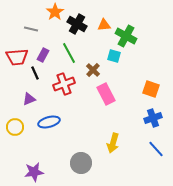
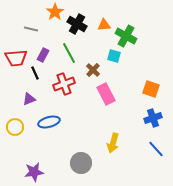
red trapezoid: moved 1 px left, 1 px down
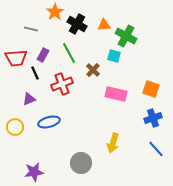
red cross: moved 2 px left
pink rectangle: moved 10 px right; rotated 50 degrees counterclockwise
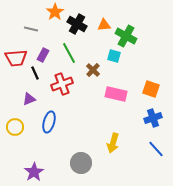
blue ellipse: rotated 60 degrees counterclockwise
purple star: rotated 24 degrees counterclockwise
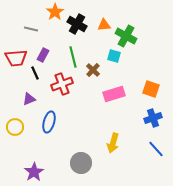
green line: moved 4 px right, 4 px down; rotated 15 degrees clockwise
pink rectangle: moved 2 px left; rotated 30 degrees counterclockwise
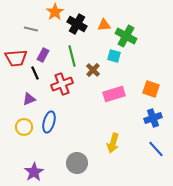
green line: moved 1 px left, 1 px up
yellow circle: moved 9 px right
gray circle: moved 4 px left
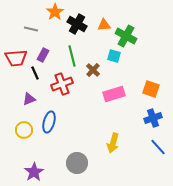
yellow circle: moved 3 px down
blue line: moved 2 px right, 2 px up
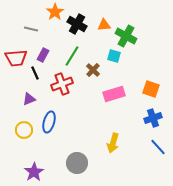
green line: rotated 45 degrees clockwise
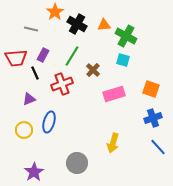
cyan square: moved 9 px right, 4 px down
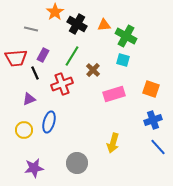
blue cross: moved 2 px down
purple star: moved 4 px up; rotated 24 degrees clockwise
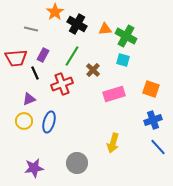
orange triangle: moved 1 px right, 4 px down
yellow circle: moved 9 px up
